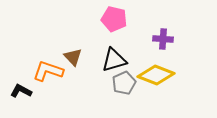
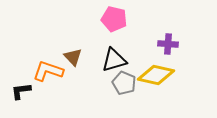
purple cross: moved 5 px right, 5 px down
yellow diamond: rotated 9 degrees counterclockwise
gray pentagon: rotated 25 degrees counterclockwise
black L-shape: rotated 35 degrees counterclockwise
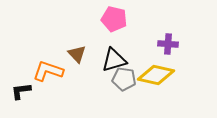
brown triangle: moved 4 px right, 3 px up
gray pentagon: moved 4 px up; rotated 15 degrees counterclockwise
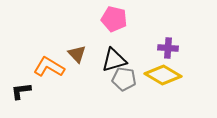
purple cross: moved 4 px down
orange L-shape: moved 1 px right, 4 px up; rotated 12 degrees clockwise
yellow diamond: moved 7 px right; rotated 18 degrees clockwise
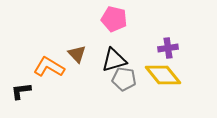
purple cross: rotated 12 degrees counterclockwise
yellow diamond: rotated 21 degrees clockwise
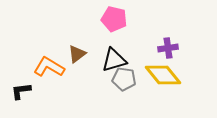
brown triangle: rotated 36 degrees clockwise
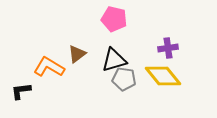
yellow diamond: moved 1 px down
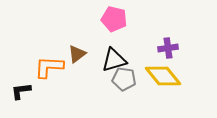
orange L-shape: rotated 28 degrees counterclockwise
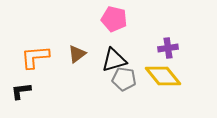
orange L-shape: moved 14 px left, 10 px up; rotated 8 degrees counterclockwise
